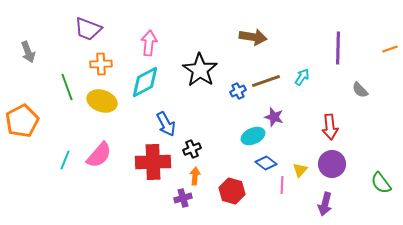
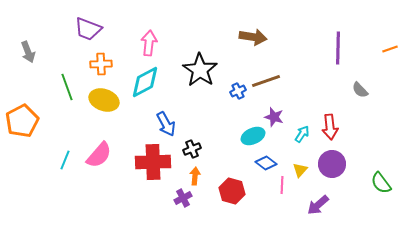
cyan arrow: moved 57 px down
yellow ellipse: moved 2 px right, 1 px up
purple cross: rotated 12 degrees counterclockwise
purple arrow: moved 7 px left, 1 px down; rotated 35 degrees clockwise
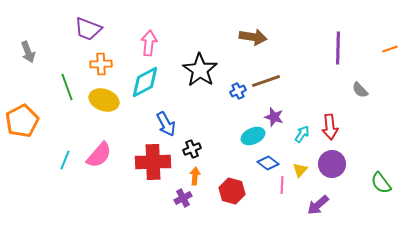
blue diamond: moved 2 px right
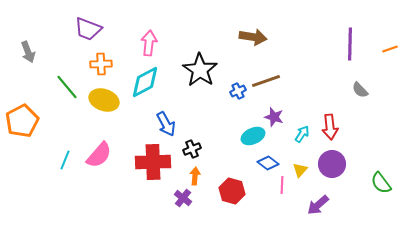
purple line: moved 12 px right, 4 px up
green line: rotated 20 degrees counterclockwise
purple cross: rotated 24 degrees counterclockwise
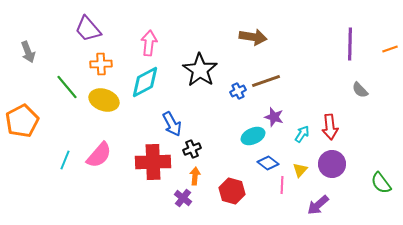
purple trapezoid: rotated 28 degrees clockwise
blue arrow: moved 6 px right
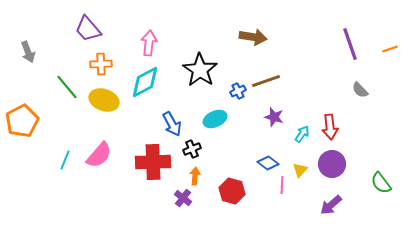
purple line: rotated 20 degrees counterclockwise
cyan ellipse: moved 38 px left, 17 px up
purple arrow: moved 13 px right
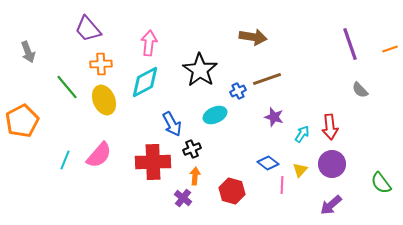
brown line: moved 1 px right, 2 px up
yellow ellipse: rotated 48 degrees clockwise
cyan ellipse: moved 4 px up
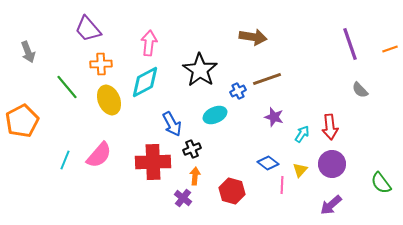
yellow ellipse: moved 5 px right
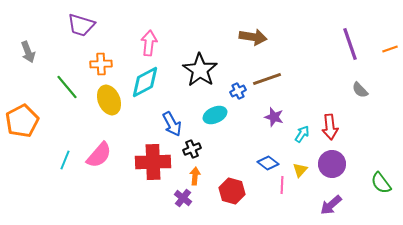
purple trapezoid: moved 7 px left, 4 px up; rotated 32 degrees counterclockwise
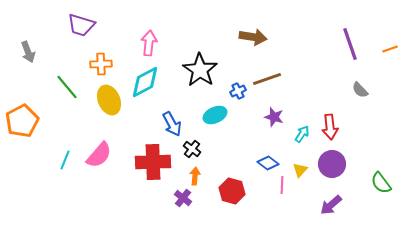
black cross: rotated 30 degrees counterclockwise
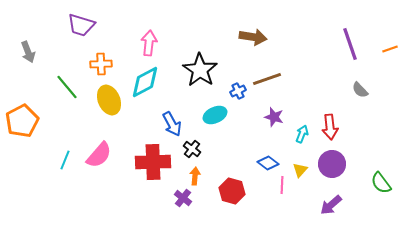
cyan arrow: rotated 12 degrees counterclockwise
